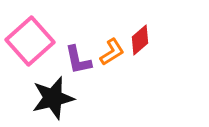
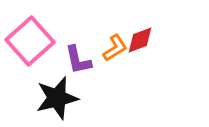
red diamond: rotated 20 degrees clockwise
orange L-shape: moved 3 px right, 4 px up
black star: moved 4 px right
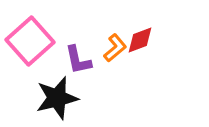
orange L-shape: rotated 8 degrees counterclockwise
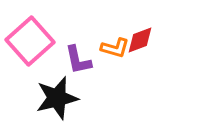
orange L-shape: rotated 56 degrees clockwise
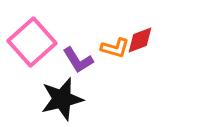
pink square: moved 2 px right, 1 px down
purple L-shape: rotated 20 degrees counterclockwise
black star: moved 5 px right, 1 px down
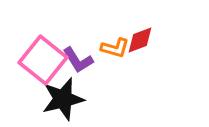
pink square: moved 11 px right, 18 px down; rotated 9 degrees counterclockwise
black star: moved 1 px right
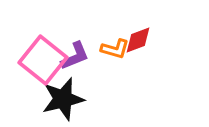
red diamond: moved 2 px left
orange L-shape: moved 1 px down
purple L-shape: moved 3 px left, 4 px up; rotated 80 degrees counterclockwise
